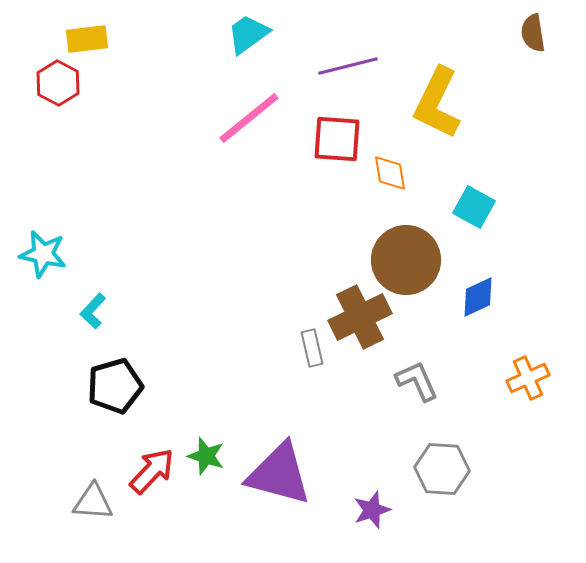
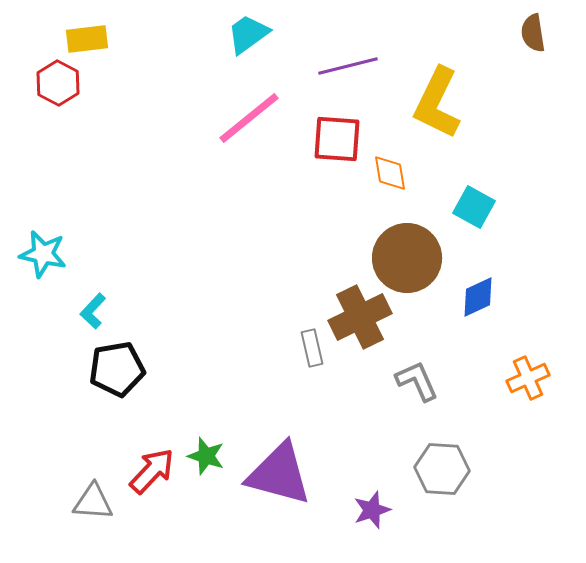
brown circle: moved 1 px right, 2 px up
black pentagon: moved 2 px right, 17 px up; rotated 6 degrees clockwise
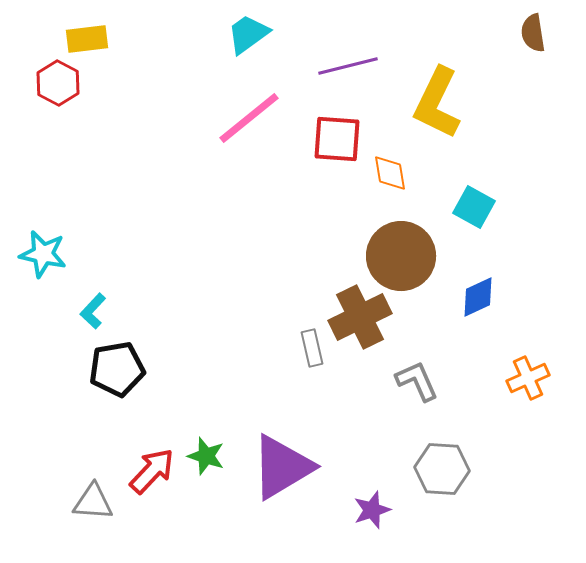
brown circle: moved 6 px left, 2 px up
purple triangle: moved 3 px right, 7 px up; rotated 46 degrees counterclockwise
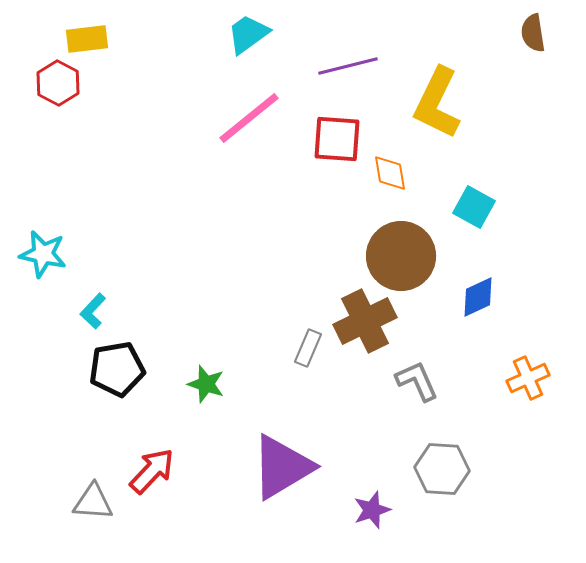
brown cross: moved 5 px right, 4 px down
gray rectangle: moved 4 px left; rotated 36 degrees clockwise
green star: moved 72 px up
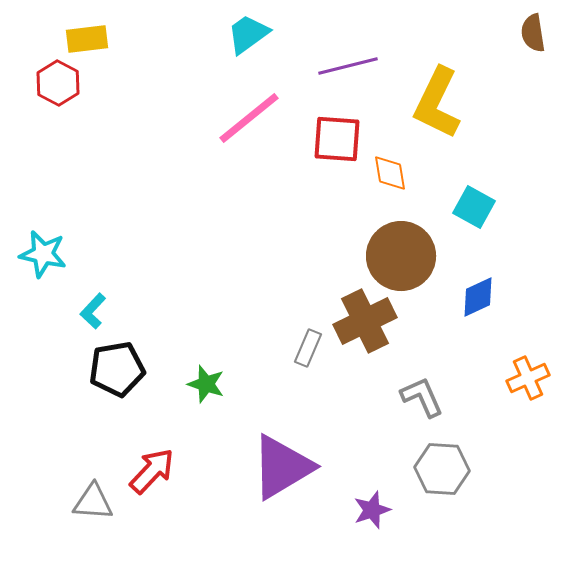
gray L-shape: moved 5 px right, 16 px down
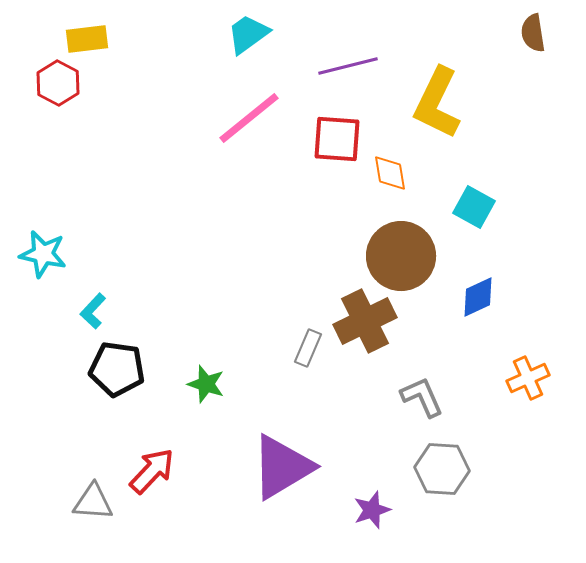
black pentagon: rotated 18 degrees clockwise
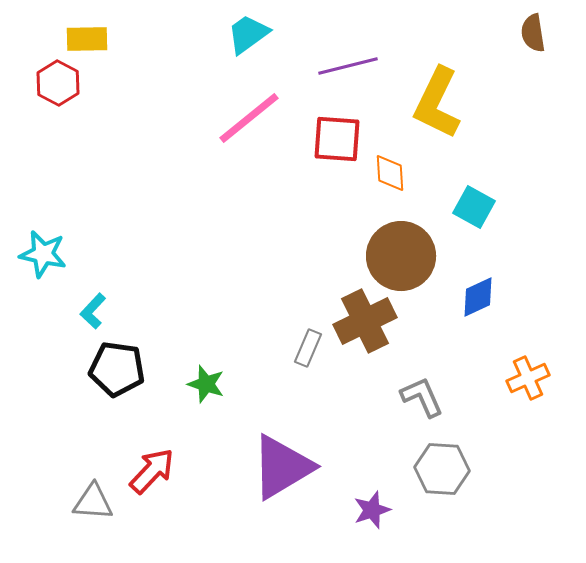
yellow rectangle: rotated 6 degrees clockwise
orange diamond: rotated 6 degrees clockwise
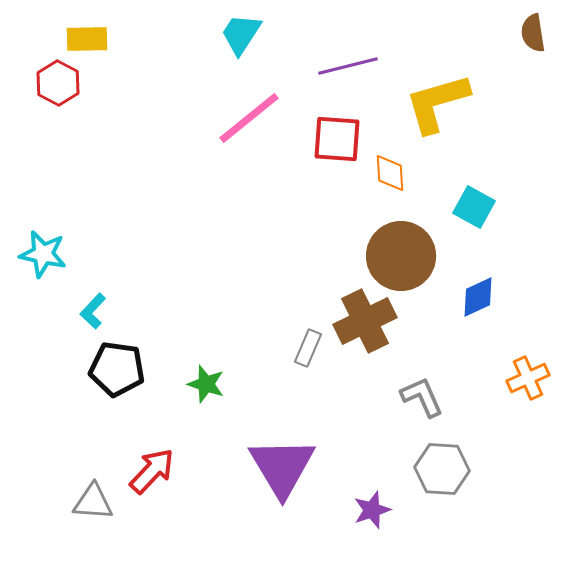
cyan trapezoid: moved 7 px left; rotated 21 degrees counterclockwise
yellow L-shape: rotated 48 degrees clockwise
purple triangle: rotated 30 degrees counterclockwise
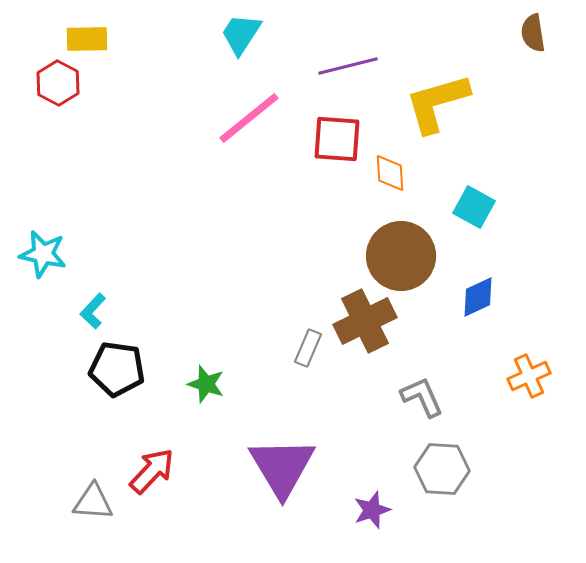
orange cross: moved 1 px right, 2 px up
